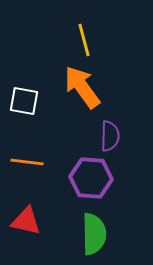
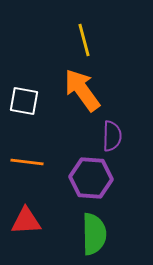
orange arrow: moved 3 px down
purple semicircle: moved 2 px right
red triangle: rotated 16 degrees counterclockwise
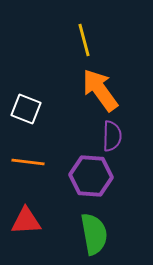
orange arrow: moved 18 px right
white square: moved 2 px right, 8 px down; rotated 12 degrees clockwise
orange line: moved 1 px right
purple hexagon: moved 2 px up
green semicircle: rotated 9 degrees counterclockwise
